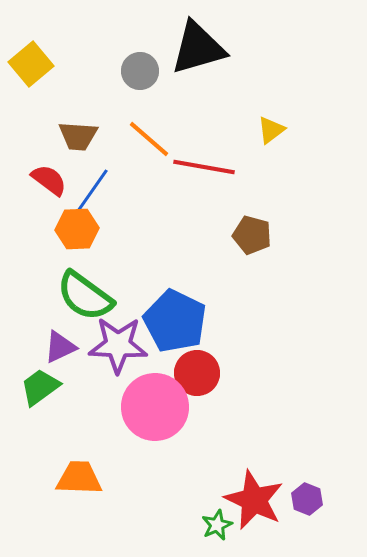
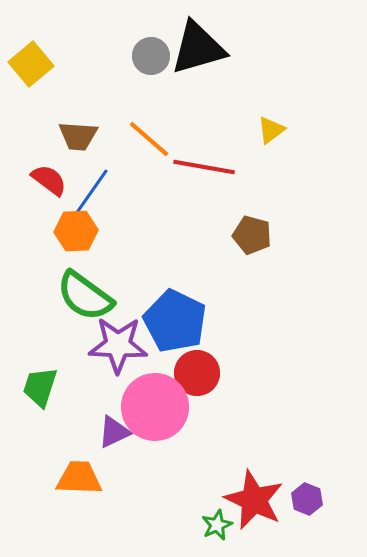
gray circle: moved 11 px right, 15 px up
orange hexagon: moved 1 px left, 2 px down
purple triangle: moved 54 px right, 85 px down
green trapezoid: rotated 36 degrees counterclockwise
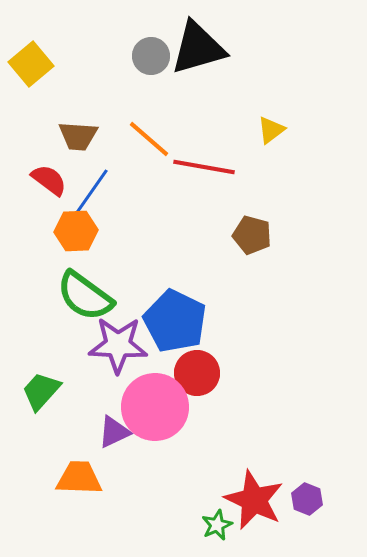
green trapezoid: moved 1 px right, 4 px down; rotated 24 degrees clockwise
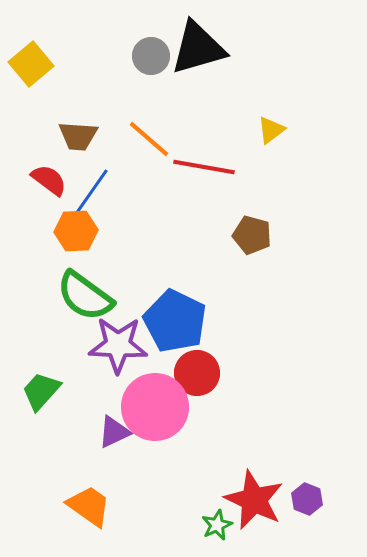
orange trapezoid: moved 10 px right, 28 px down; rotated 33 degrees clockwise
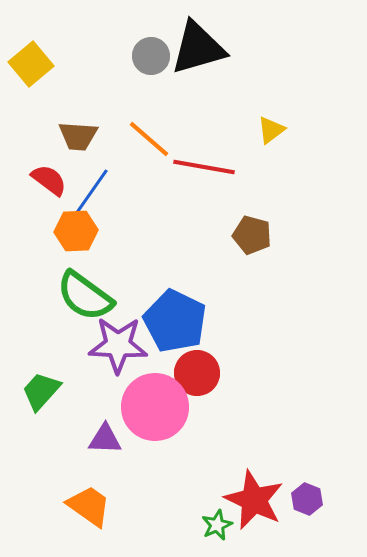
purple triangle: moved 9 px left, 7 px down; rotated 27 degrees clockwise
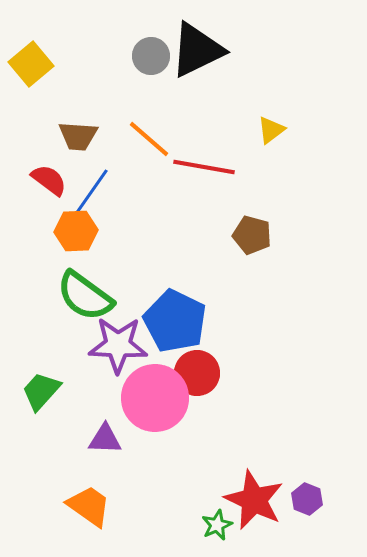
black triangle: moved 1 px left, 2 px down; rotated 10 degrees counterclockwise
pink circle: moved 9 px up
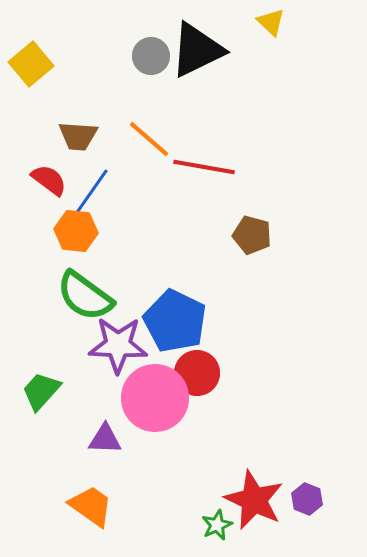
yellow triangle: moved 108 px up; rotated 40 degrees counterclockwise
orange hexagon: rotated 9 degrees clockwise
orange trapezoid: moved 2 px right
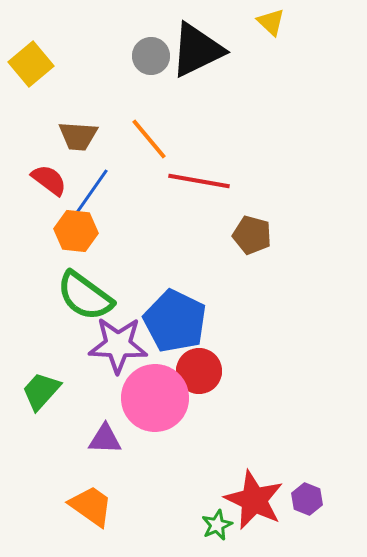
orange line: rotated 9 degrees clockwise
red line: moved 5 px left, 14 px down
red circle: moved 2 px right, 2 px up
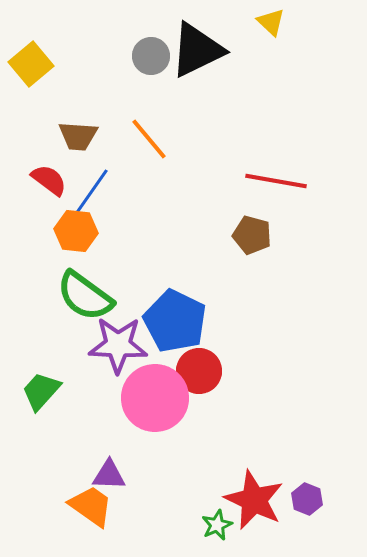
red line: moved 77 px right
purple triangle: moved 4 px right, 36 px down
